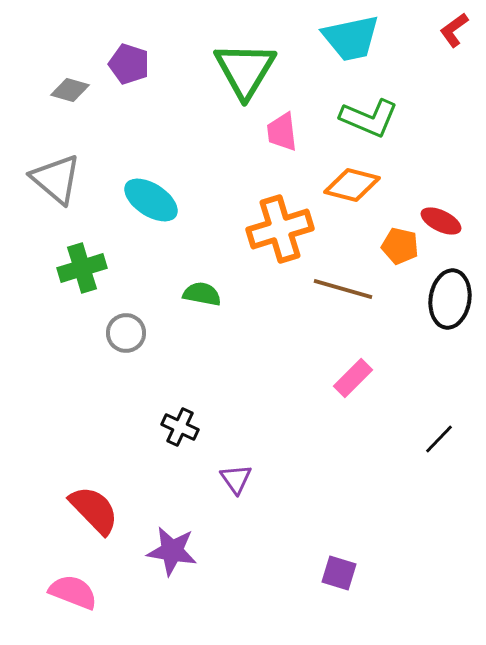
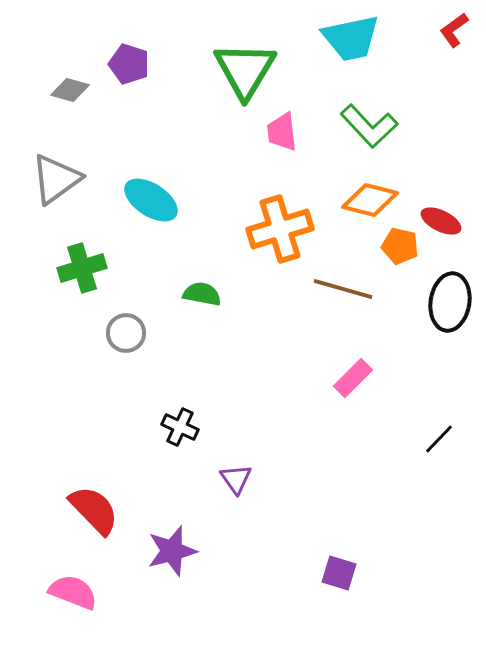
green L-shape: moved 8 px down; rotated 24 degrees clockwise
gray triangle: rotated 44 degrees clockwise
orange diamond: moved 18 px right, 15 px down
black ellipse: moved 3 px down
purple star: rotated 24 degrees counterclockwise
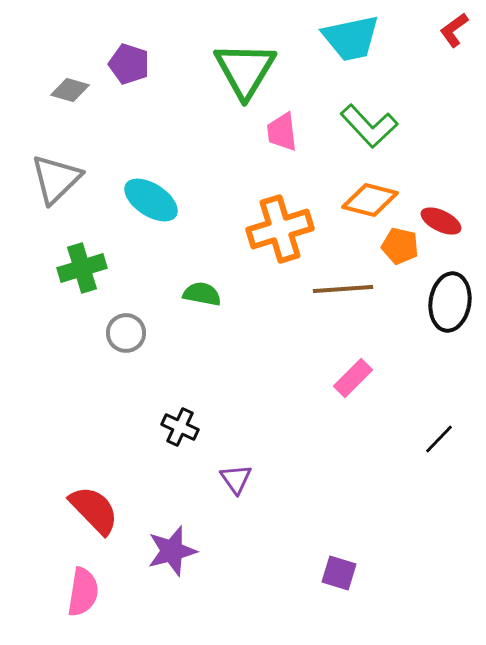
gray triangle: rotated 8 degrees counterclockwise
brown line: rotated 20 degrees counterclockwise
pink semicircle: moved 10 px right; rotated 78 degrees clockwise
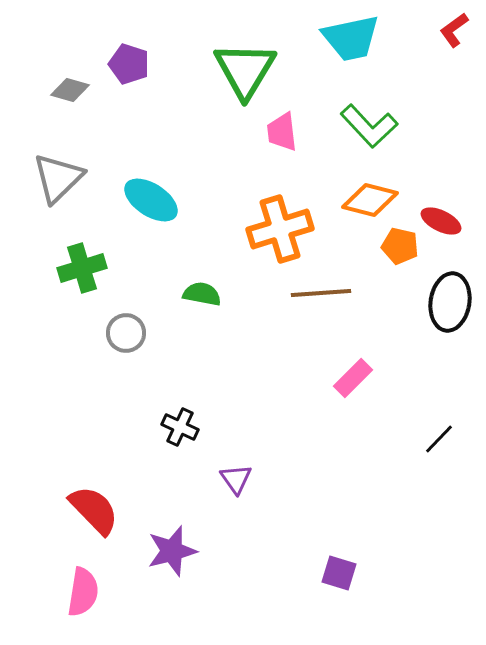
gray triangle: moved 2 px right, 1 px up
brown line: moved 22 px left, 4 px down
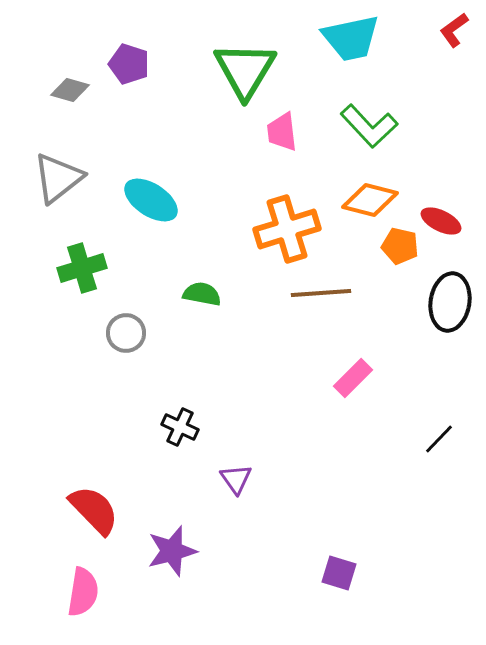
gray triangle: rotated 6 degrees clockwise
orange cross: moved 7 px right
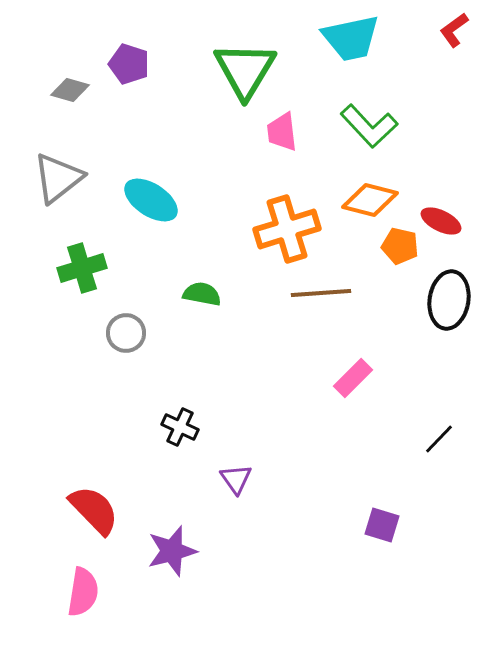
black ellipse: moved 1 px left, 2 px up
purple square: moved 43 px right, 48 px up
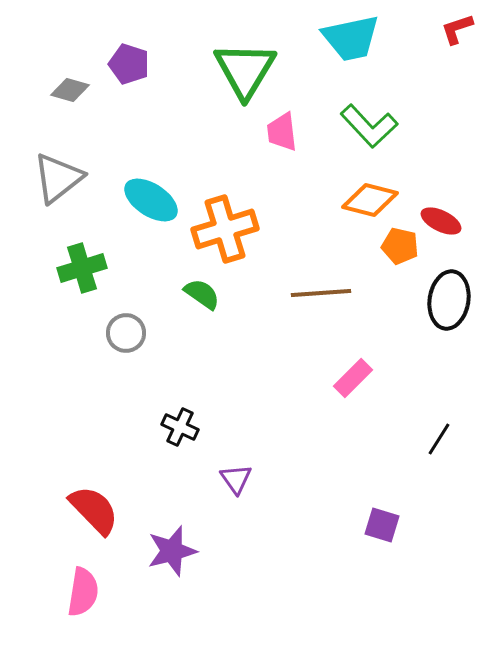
red L-shape: moved 3 px right, 1 px up; rotated 18 degrees clockwise
orange cross: moved 62 px left
green semicircle: rotated 24 degrees clockwise
black line: rotated 12 degrees counterclockwise
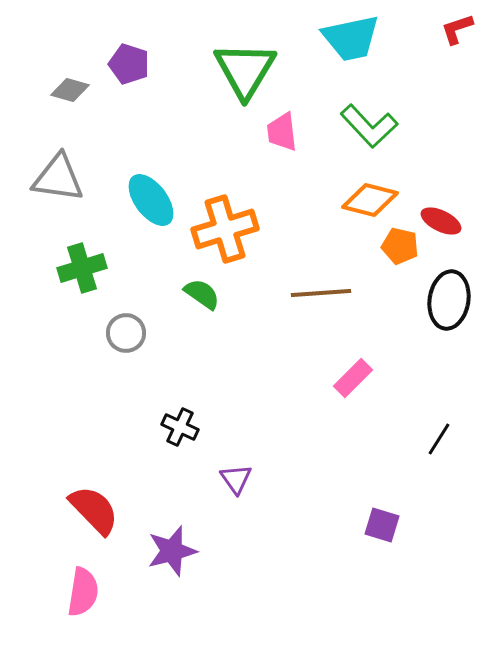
gray triangle: rotated 46 degrees clockwise
cyan ellipse: rotated 20 degrees clockwise
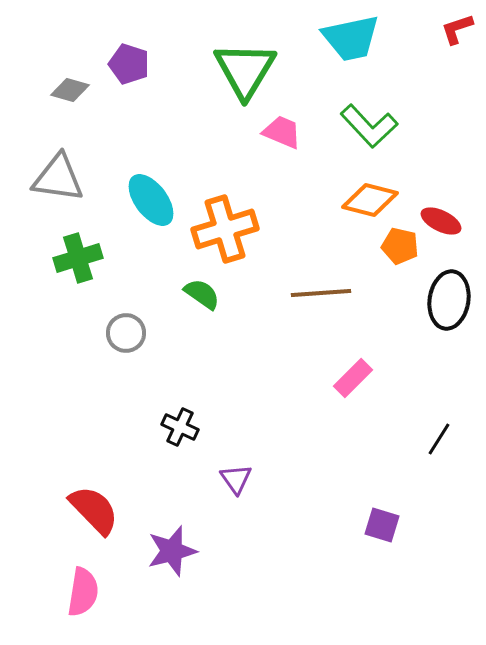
pink trapezoid: rotated 120 degrees clockwise
green cross: moved 4 px left, 10 px up
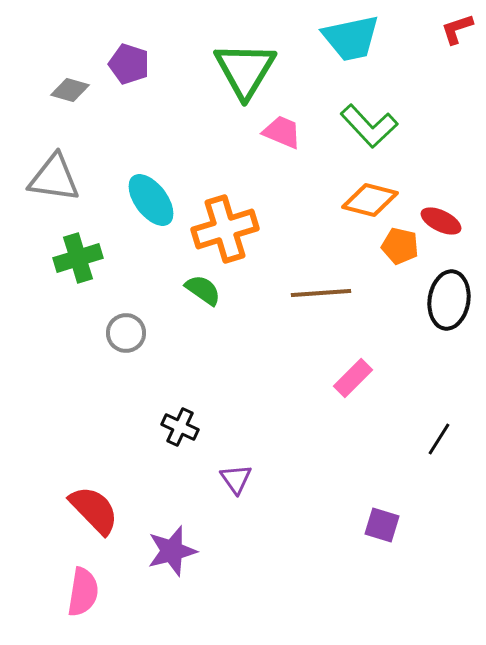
gray triangle: moved 4 px left
green semicircle: moved 1 px right, 4 px up
